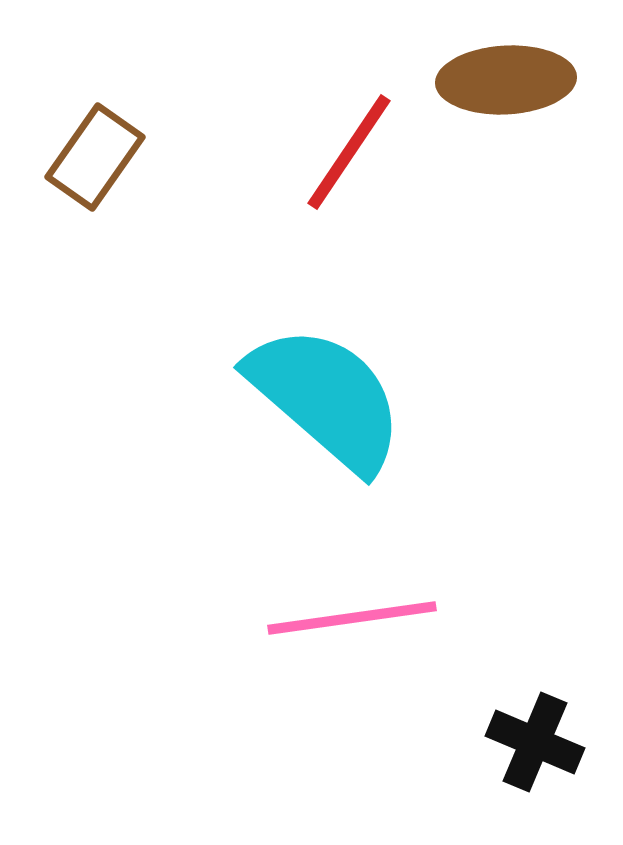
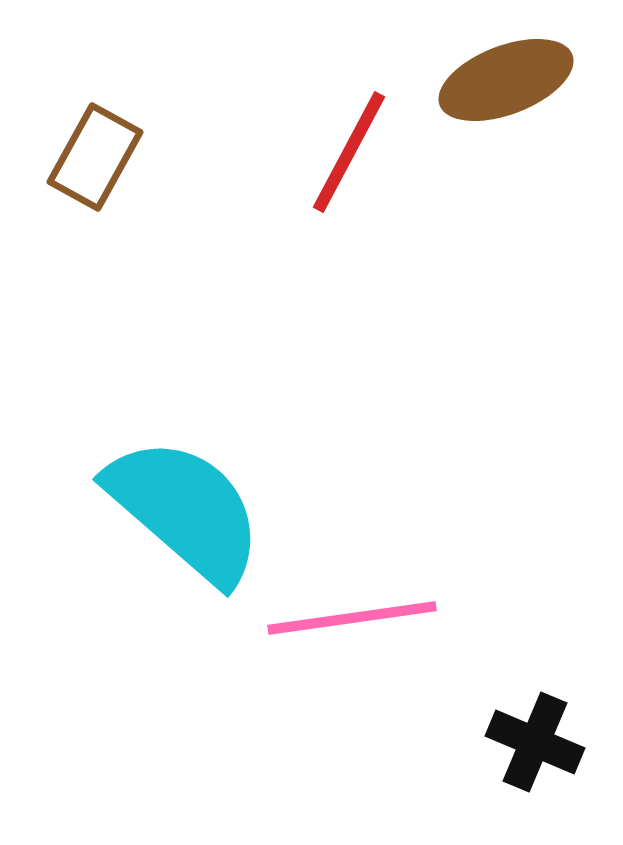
brown ellipse: rotated 18 degrees counterclockwise
red line: rotated 6 degrees counterclockwise
brown rectangle: rotated 6 degrees counterclockwise
cyan semicircle: moved 141 px left, 112 px down
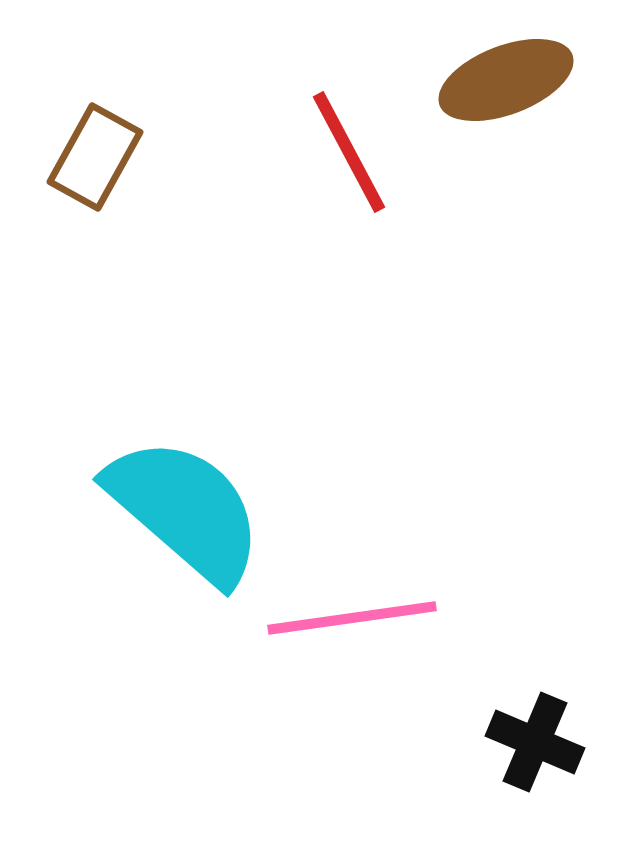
red line: rotated 56 degrees counterclockwise
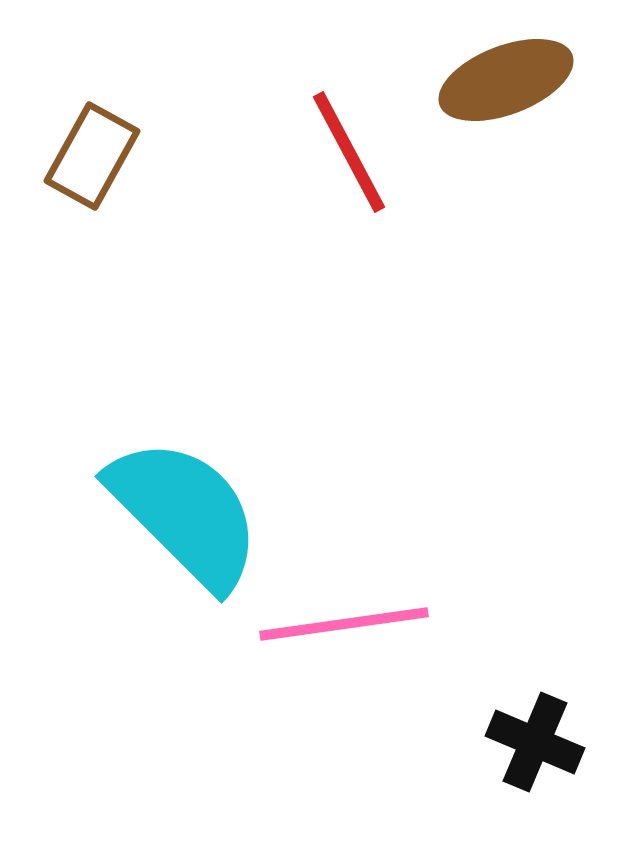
brown rectangle: moved 3 px left, 1 px up
cyan semicircle: moved 3 px down; rotated 4 degrees clockwise
pink line: moved 8 px left, 6 px down
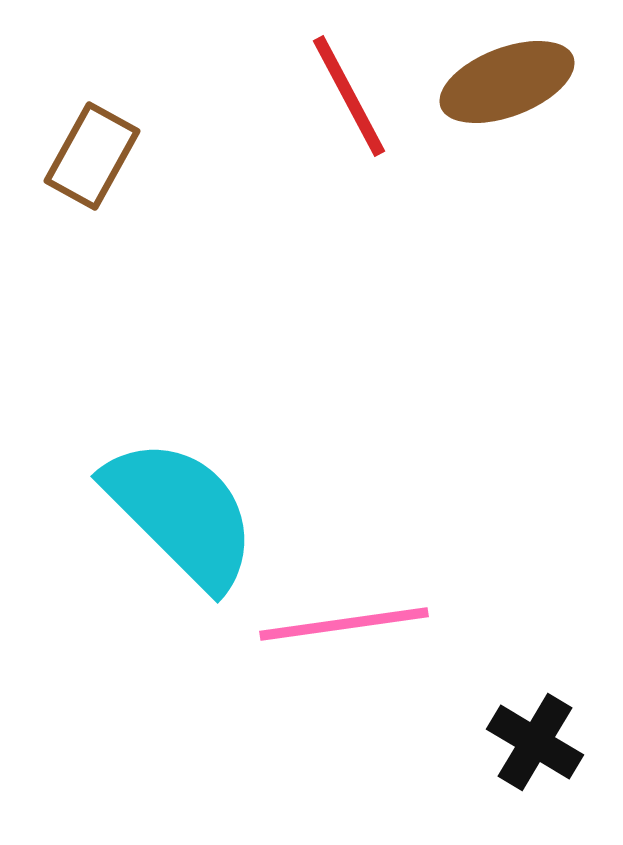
brown ellipse: moved 1 px right, 2 px down
red line: moved 56 px up
cyan semicircle: moved 4 px left
black cross: rotated 8 degrees clockwise
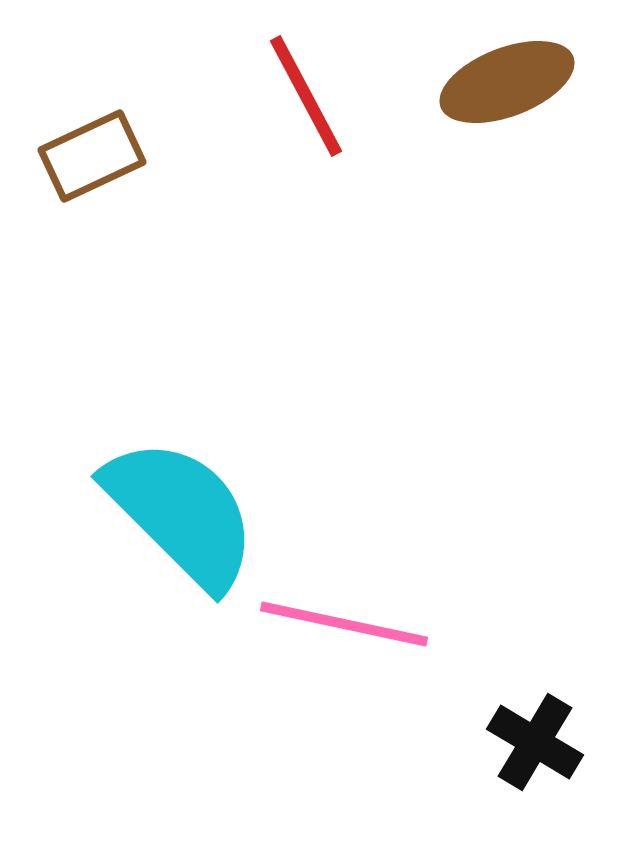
red line: moved 43 px left
brown rectangle: rotated 36 degrees clockwise
pink line: rotated 20 degrees clockwise
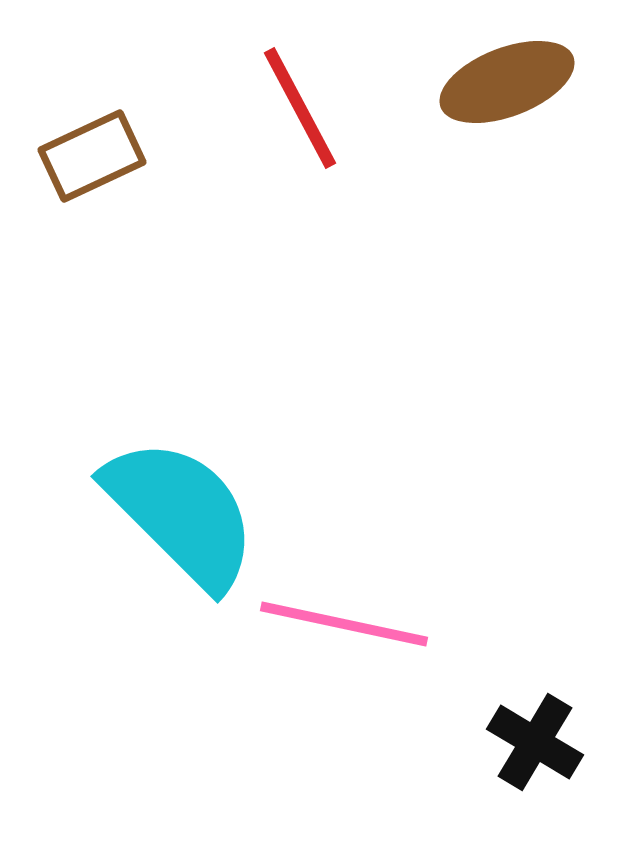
red line: moved 6 px left, 12 px down
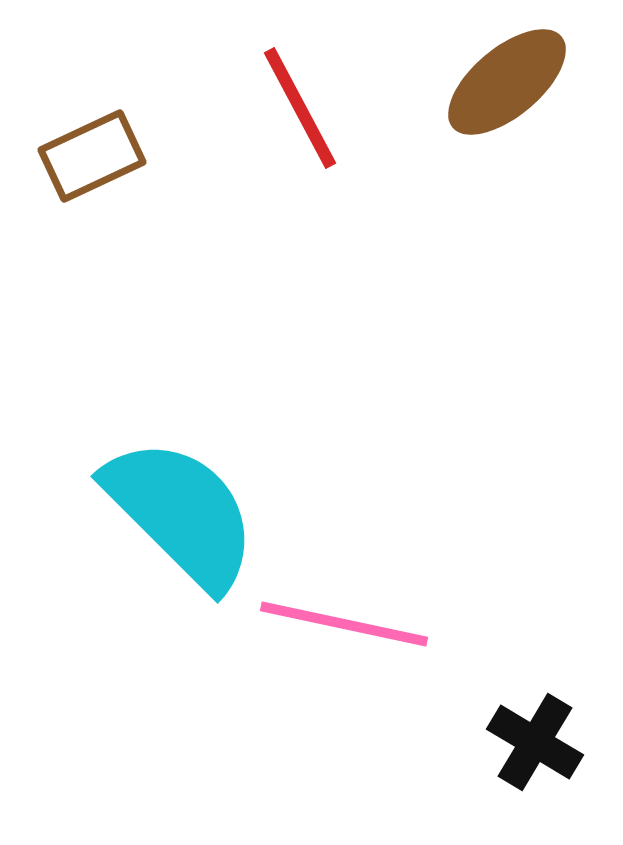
brown ellipse: rotated 19 degrees counterclockwise
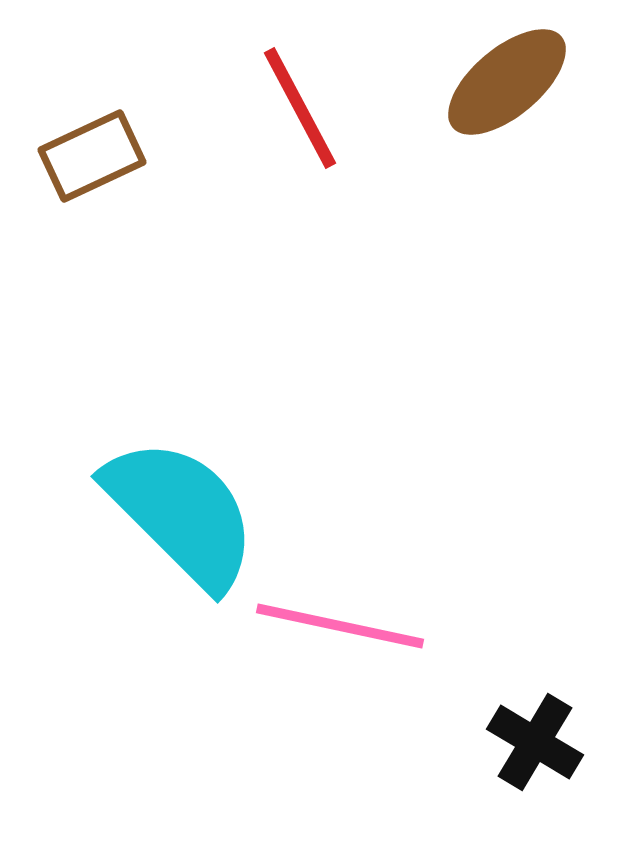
pink line: moved 4 px left, 2 px down
